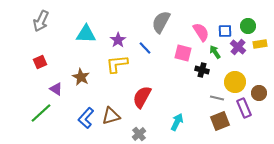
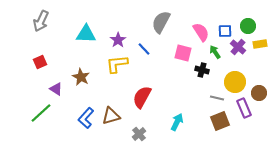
blue line: moved 1 px left, 1 px down
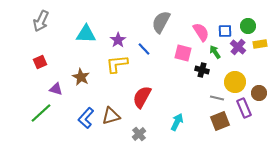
purple triangle: rotated 16 degrees counterclockwise
